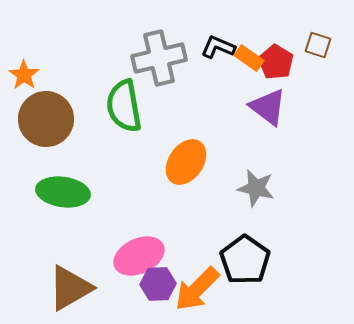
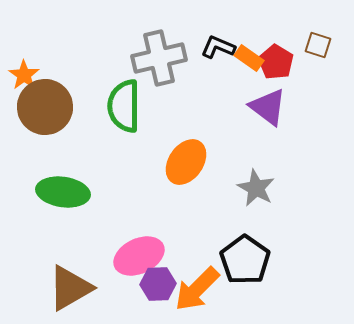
green semicircle: rotated 10 degrees clockwise
brown circle: moved 1 px left, 12 px up
gray star: rotated 15 degrees clockwise
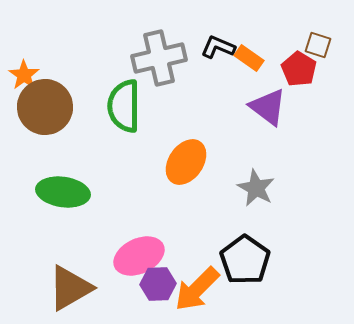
red pentagon: moved 23 px right, 7 px down
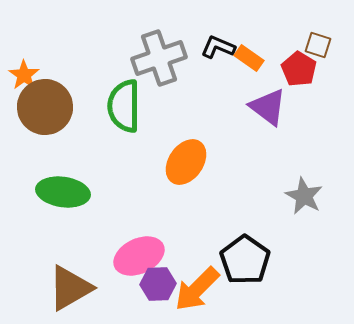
gray cross: rotated 6 degrees counterclockwise
gray star: moved 48 px right, 8 px down
